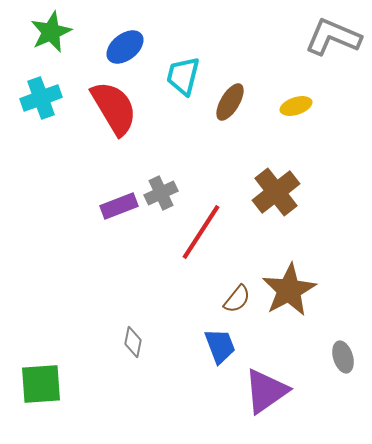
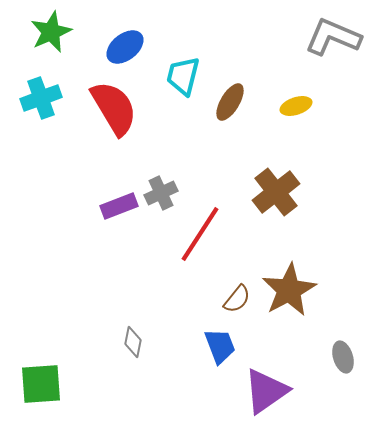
red line: moved 1 px left, 2 px down
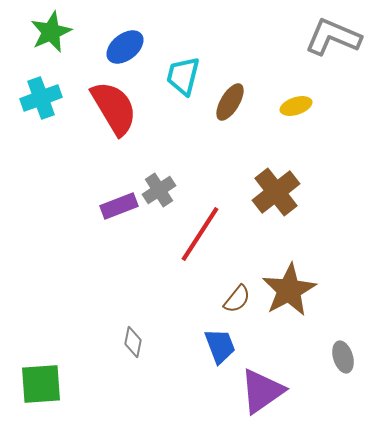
gray cross: moved 2 px left, 3 px up; rotated 8 degrees counterclockwise
purple triangle: moved 4 px left
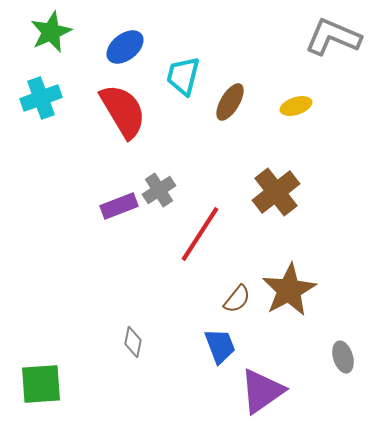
red semicircle: moved 9 px right, 3 px down
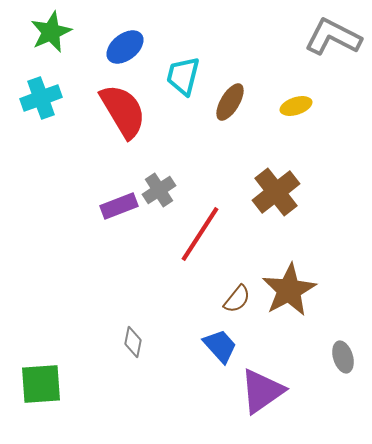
gray L-shape: rotated 4 degrees clockwise
blue trapezoid: rotated 21 degrees counterclockwise
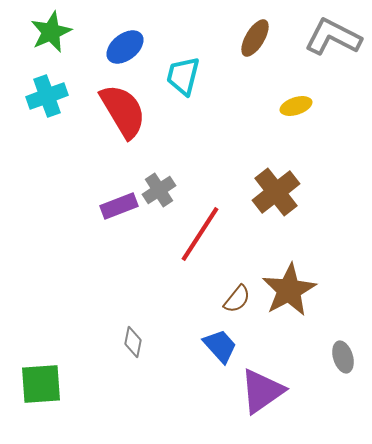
cyan cross: moved 6 px right, 2 px up
brown ellipse: moved 25 px right, 64 px up
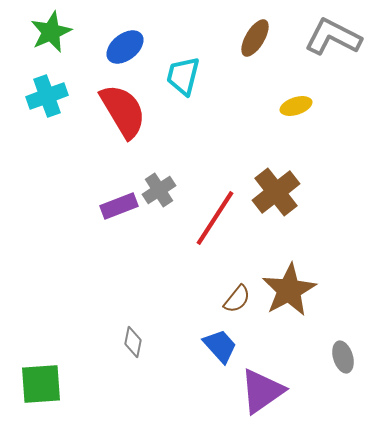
red line: moved 15 px right, 16 px up
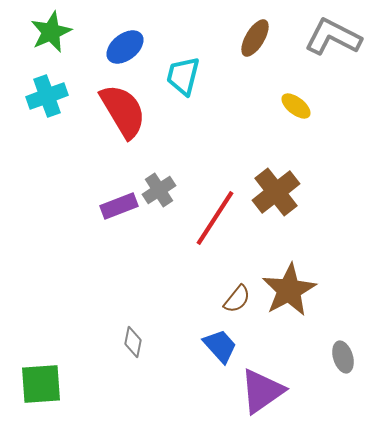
yellow ellipse: rotated 56 degrees clockwise
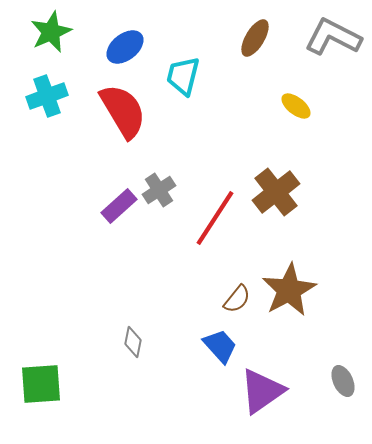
purple rectangle: rotated 21 degrees counterclockwise
gray ellipse: moved 24 px down; rotated 8 degrees counterclockwise
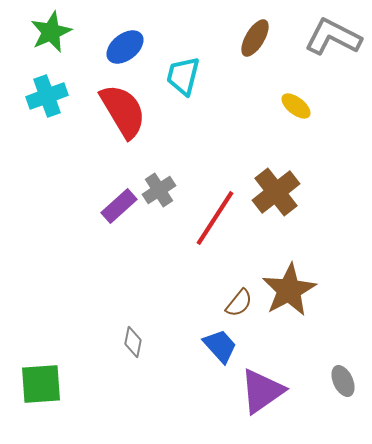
brown semicircle: moved 2 px right, 4 px down
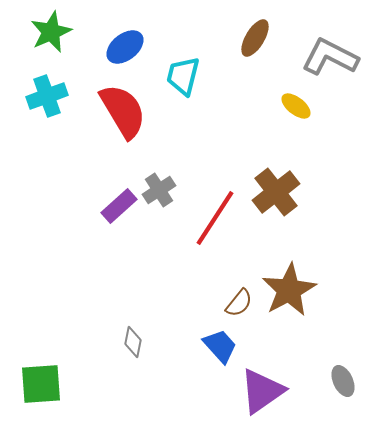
gray L-shape: moved 3 px left, 20 px down
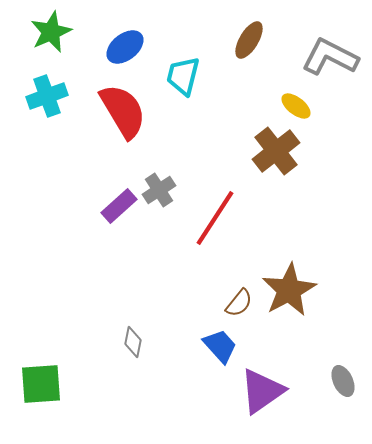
brown ellipse: moved 6 px left, 2 px down
brown cross: moved 41 px up
